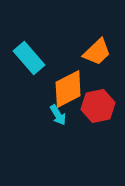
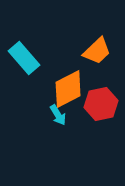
orange trapezoid: moved 1 px up
cyan rectangle: moved 5 px left
red hexagon: moved 3 px right, 2 px up
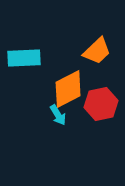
cyan rectangle: rotated 52 degrees counterclockwise
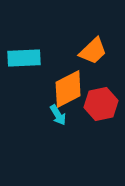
orange trapezoid: moved 4 px left
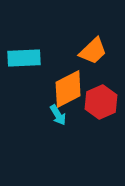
red hexagon: moved 2 px up; rotated 12 degrees counterclockwise
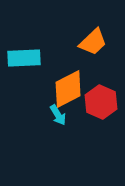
orange trapezoid: moved 9 px up
red hexagon: rotated 12 degrees counterclockwise
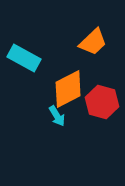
cyan rectangle: rotated 32 degrees clockwise
red hexagon: moved 1 px right; rotated 8 degrees counterclockwise
cyan arrow: moved 1 px left, 1 px down
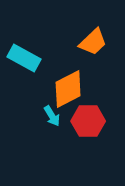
red hexagon: moved 14 px left, 19 px down; rotated 16 degrees counterclockwise
cyan arrow: moved 5 px left
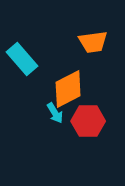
orange trapezoid: rotated 36 degrees clockwise
cyan rectangle: moved 2 px left, 1 px down; rotated 20 degrees clockwise
cyan arrow: moved 3 px right, 3 px up
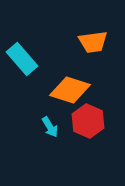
orange diamond: moved 2 px right, 1 px down; rotated 45 degrees clockwise
cyan arrow: moved 5 px left, 14 px down
red hexagon: rotated 24 degrees clockwise
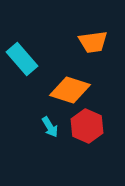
red hexagon: moved 1 px left, 5 px down
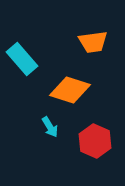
red hexagon: moved 8 px right, 15 px down
